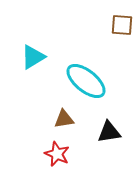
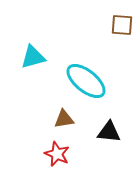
cyan triangle: rotated 16 degrees clockwise
black triangle: rotated 15 degrees clockwise
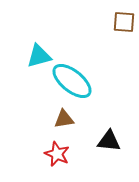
brown square: moved 2 px right, 3 px up
cyan triangle: moved 6 px right, 1 px up
cyan ellipse: moved 14 px left
black triangle: moved 9 px down
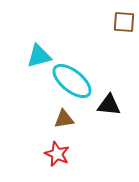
black triangle: moved 36 px up
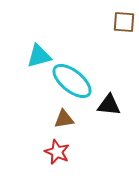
red star: moved 2 px up
